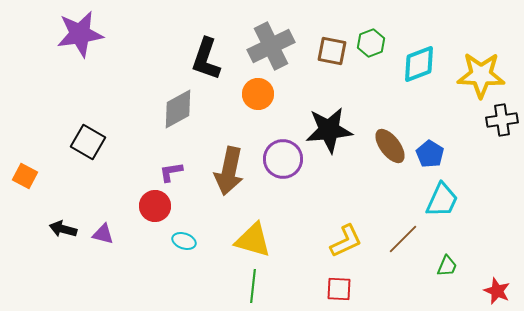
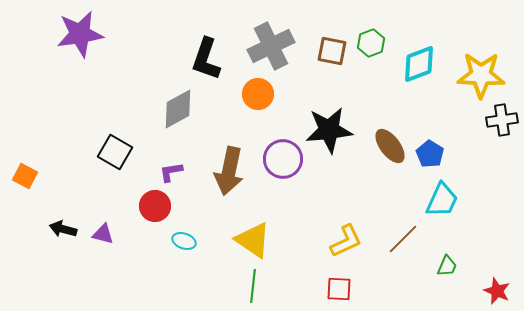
black square: moved 27 px right, 10 px down
yellow triangle: rotated 18 degrees clockwise
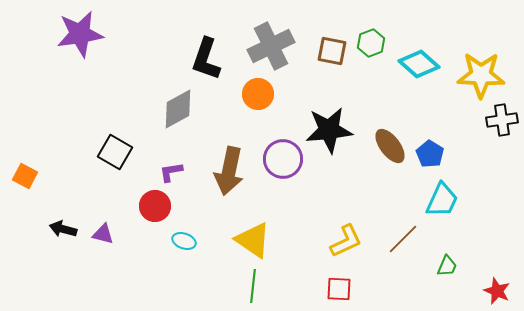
cyan diamond: rotated 63 degrees clockwise
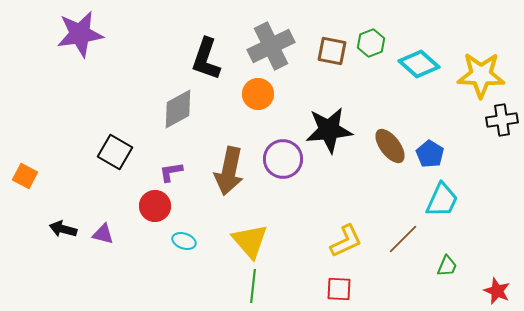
yellow triangle: moved 3 px left, 1 px down; rotated 15 degrees clockwise
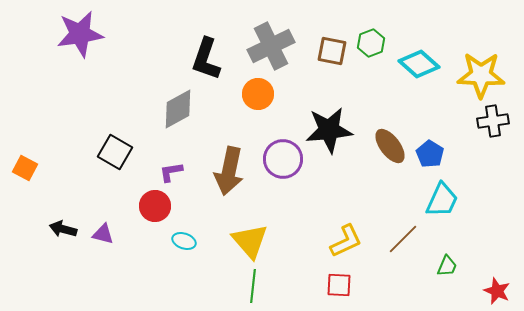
black cross: moved 9 px left, 1 px down
orange square: moved 8 px up
red square: moved 4 px up
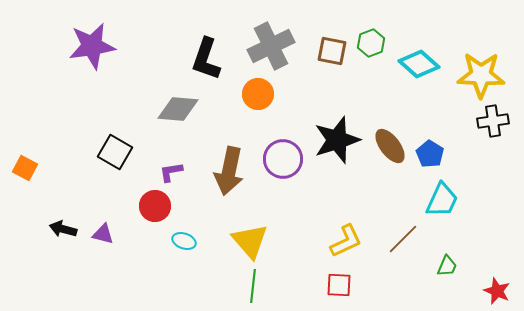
purple star: moved 12 px right, 12 px down
gray diamond: rotated 33 degrees clockwise
black star: moved 8 px right, 10 px down; rotated 12 degrees counterclockwise
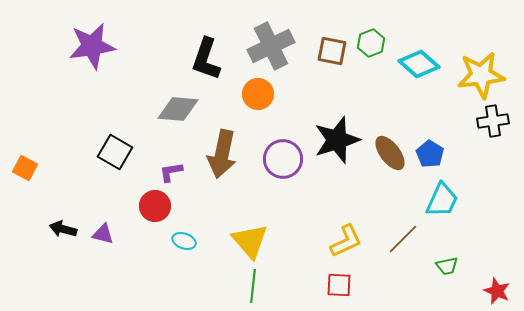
yellow star: rotated 9 degrees counterclockwise
brown ellipse: moved 7 px down
brown arrow: moved 7 px left, 17 px up
green trapezoid: rotated 55 degrees clockwise
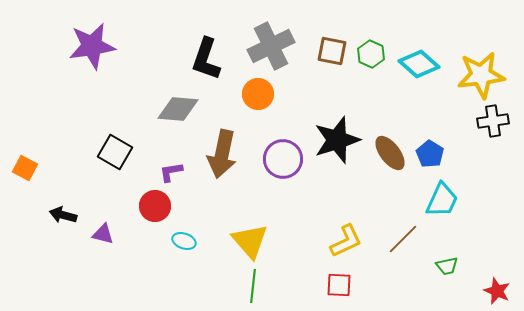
green hexagon: moved 11 px down; rotated 16 degrees counterclockwise
black arrow: moved 14 px up
